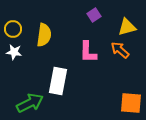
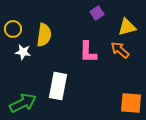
purple square: moved 3 px right, 2 px up
white star: moved 9 px right
white rectangle: moved 5 px down
green arrow: moved 7 px left
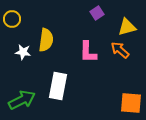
yellow circle: moved 1 px left, 10 px up
yellow semicircle: moved 2 px right, 5 px down
green arrow: moved 1 px left, 3 px up
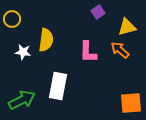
purple square: moved 1 px right, 1 px up
orange square: rotated 10 degrees counterclockwise
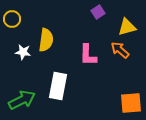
pink L-shape: moved 3 px down
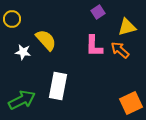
yellow semicircle: rotated 50 degrees counterclockwise
pink L-shape: moved 6 px right, 9 px up
orange square: rotated 20 degrees counterclockwise
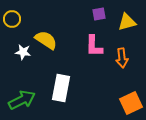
purple square: moved 1 px right, 2 px down; rotated 24 degrees clockwise
yellow triangle: moved 5 px up
yellow semicircle: rotated 15 degrees counterclockwise
orange arrow: moved 2 px right, 8 px down; rotated 138 degrees counterclockwise
white rectangle: moved 3 px right, 2 px down
